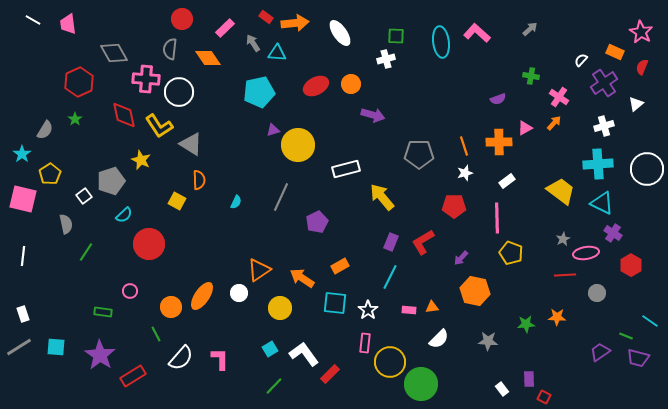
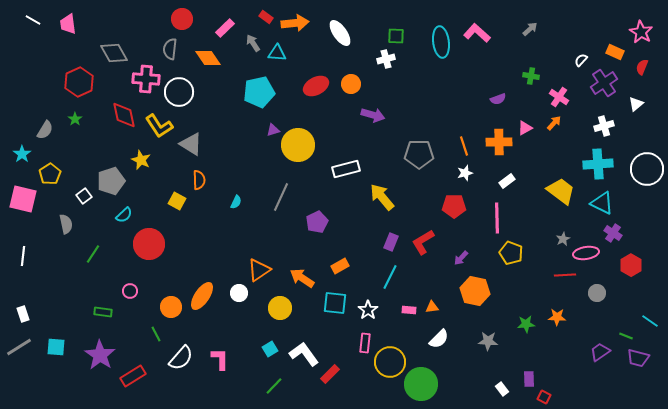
green line at (86, 252): moved 7 px right, 2 px down
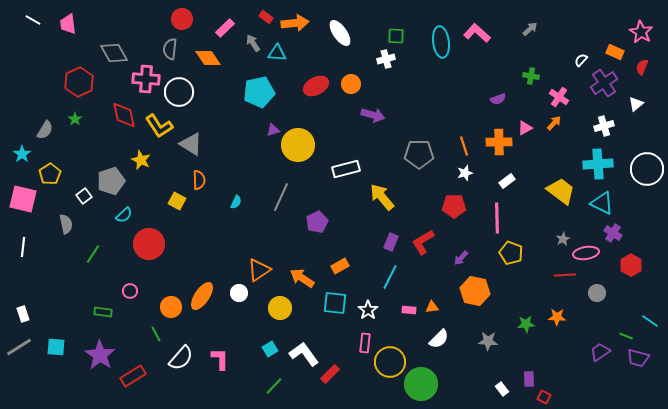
white line at (23, 256): moved 9 px up
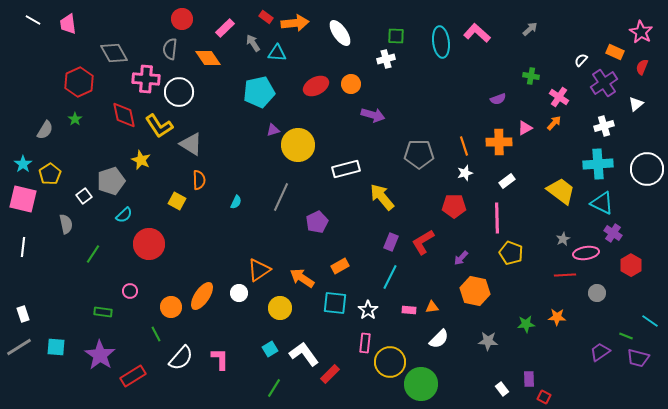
cyan star at (22, 154): moved 1 px right, 10 px down
green line at (274, 386): moved 2 px down; rotated 12 degrees counterclockwise
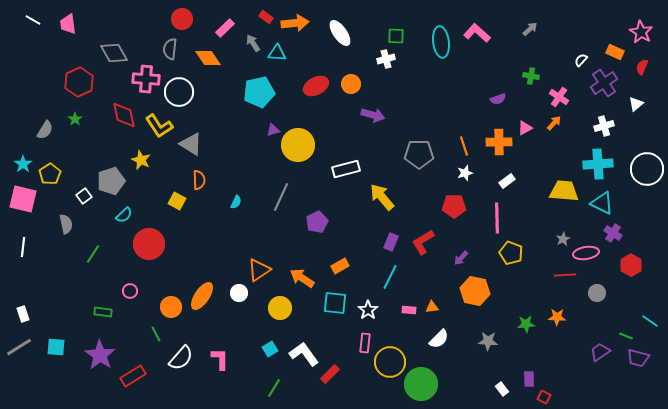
yellow trapezoid at (561, 191): moved 3 px right; rotated 32 degrees counterclockwise
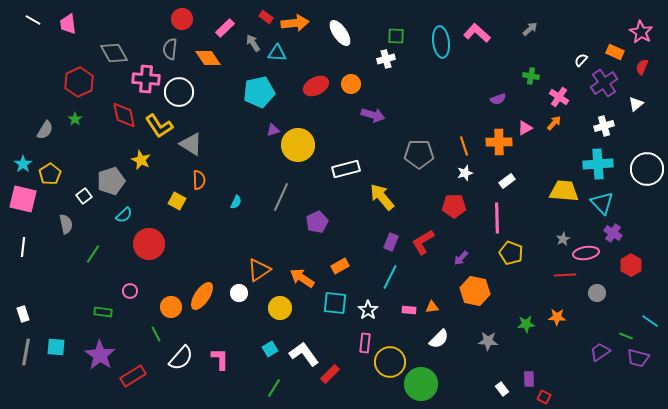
cyan triangle at (602, 203): rotated 20 degrees clockwise
gray line at (19, 347): moved 7 px right, 5 px down; rotated 48 degrees counterclockwise
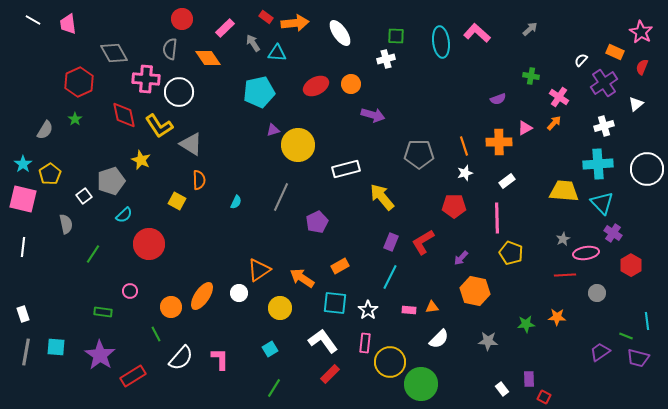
cyan line at (650, 321): moved 3 px left; rotated 48 degrees clockwise
white L-shape at (304, 354): moved 19 px right, 13 px up
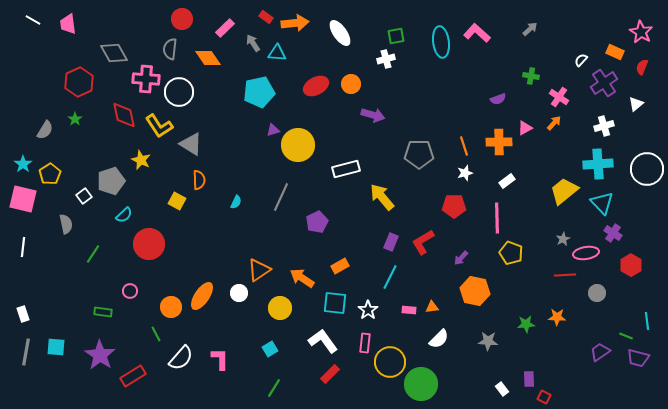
green square at (396, 36): rotated 12 degrees counterclockwise
yellow trapezoid at (564, 191): rotated 44 degrees counterclockwise
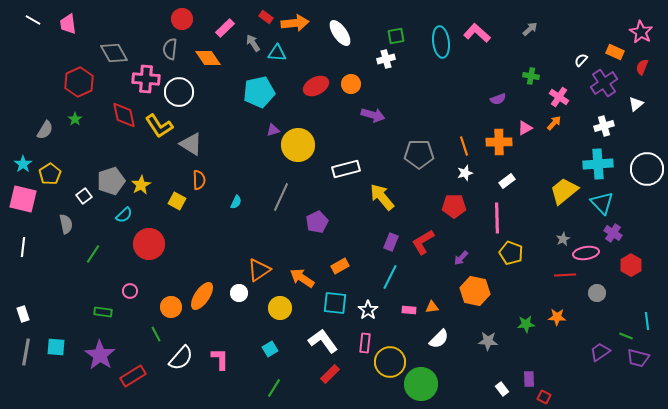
yellow star at (141, 160): moved 25 px down; rotated 18 degrees clockwise
